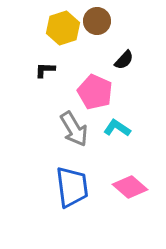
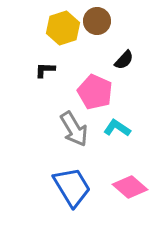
blue trapezoid: rotated 24 degrees counterclockwise
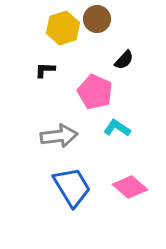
brown circle: moved 2 px up
gray arrow: moved 15 px left, 7 px down; rotated 66 degrees counterclockwise
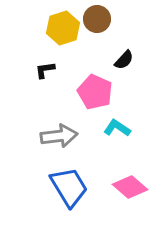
black L-shape: rotated 10 degrees counterclockwise
blue trapezoid: moved 3 px left
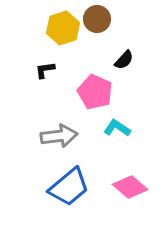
blue trapezoid: rotated 81 degrees clockwise
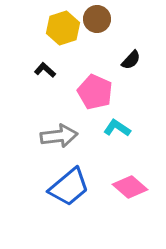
black semicircle: moved 7 px right
black L-shape: rotated 50 degrees clockwise
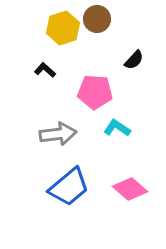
black semicircle: moved 3 px right
pink pentagon: rotated 20 degrees counterclockwise
gray arrow: moved 1 px left, 2 px up
pink diamond: moved 2 px down
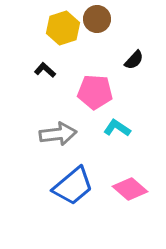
blue trapezoid: moved 4 px right, 1 px up
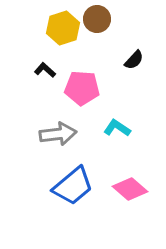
pink pentagon: moved 13 px left, 4 px up
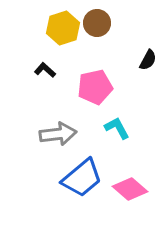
brown circle: moved 4 px down
black semicircle: moved 14 px right; rotated 15 degrees counterclockwise
pink pentagon: moved 13 px right, 1 px up; rotated 16 degrees counterclockwise
cyan L-shape: rotated 28 degrees clockwise
blue trapezoid: moved 9 px right, 8 px up
